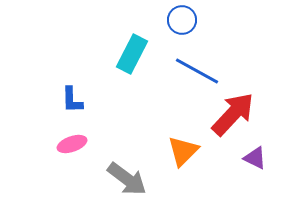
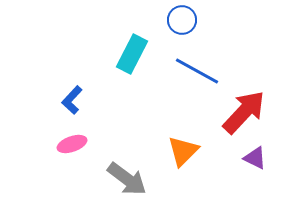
blue L-shape: rotated 44 degrees clockwise
red arrow: moved 11 px right, 2 px up
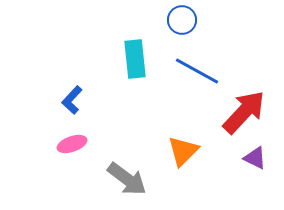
cyan rectangle: moved 3 px right, 5 px down; rotated 33 degrees counterclockwise
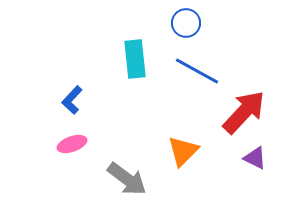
blue circle: moved 4 px right, 3 px down
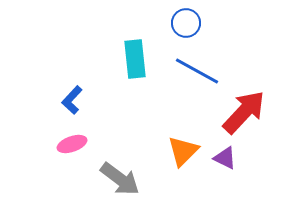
purple triangle: moved 30 px left
gray arrow: moved 7 px left
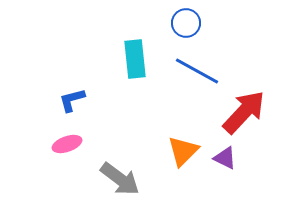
blue L-shape: rotated 32 degrees clockwise
pink ellipse: moved 5 px left
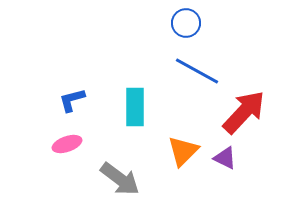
cyan rectangle: moved 48 px down; rotated 6 degrees clockwise
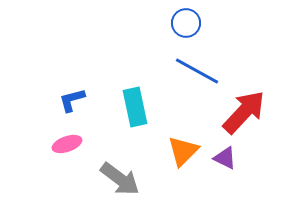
cyan rectangle: rotated 12 degrees counterclockwise
